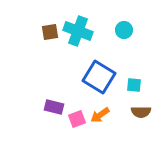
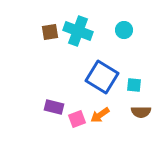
blue square: moved 3 px right
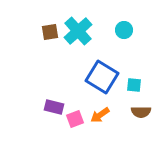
cyan cross: rotated 28 degrees clockwise
pink square: moved 2 px left
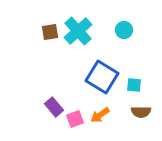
purple rectangle: rotated 36 degrees clockwise
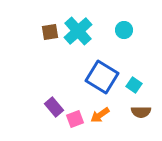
cyan square: rotated 28 degrees clockwise
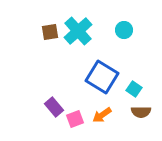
cyan square: moved 4 px down
orange arrow: moved 2 px right
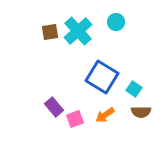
cyan circle: moved 8 px left, 8 px up
orange arrow: moved 3 px right
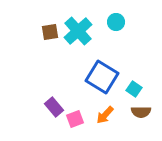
orange arrow: rotated 12 degrees counterclockwise
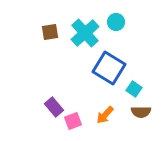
cyan cross: moved 7 px right, 2 px down
blue square: moved 7 px right, 9 px up
pink square: moved 2 px left, 2 px down
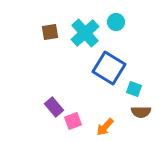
cyan square: rotated 14 degrees counterclockwise
orange arrow: moved 12 px down
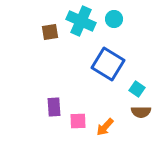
cyan circle: moved 2 px left, 3 px up
cyan cross: moved 4 px left, 12 px up; rotated 24 degrees counterclockwise
blue square: moved 1 px left, 4 px up
cyan square: moved 3 px right; rotated 14 degrees clockwise
purple rectangle: rotated 36 degrees clockwise
pink square: moved 5 px right; rotated 18 degrees clockwise
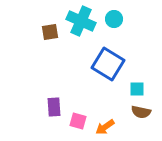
cyan square: rotated 35 degrees counterclockwise
brown semicircle: rotated 12 degrees clockwise
pink square: rotated 18 degrees clockwise
orange arrow: rotated 12 degrees clockwise
